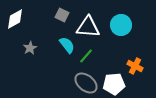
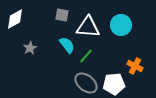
gray square: rotated 16 degrees counterclockwise
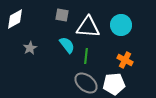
green line: rotated 35 degrees counterclockwise
orange cross: moved 10 px left, 6 px up
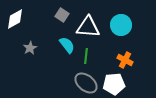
gray square: rotated 24 degrees clockwise
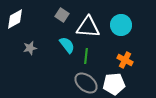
gray star: rotated 16 degrees clockwise
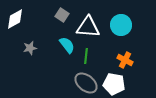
white pentagon: rotated 15 degrees clockwise
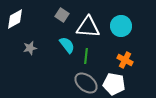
cyan circle: moved 1 px down
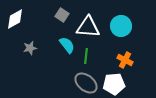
white pentagon: rotated 15 degrees counterclockwise
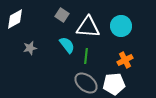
orange cross: rotated 35 degrees clockwise
